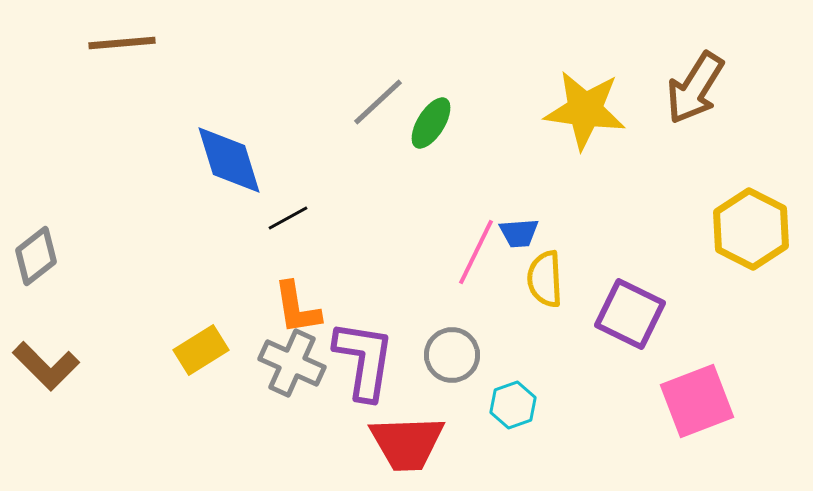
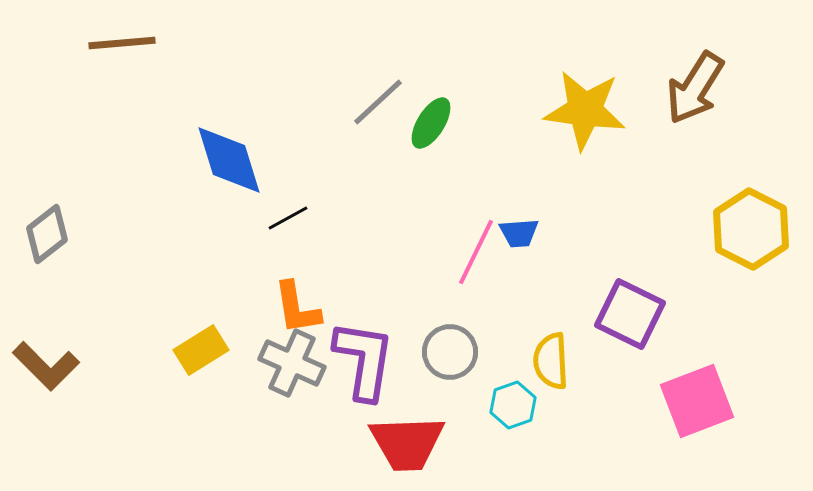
gray diamond: moved 11 px right, 22 px up
yellow semicircle: moved 6 px right, 82 px down
gray circle: moved 2 px left, 3 px up
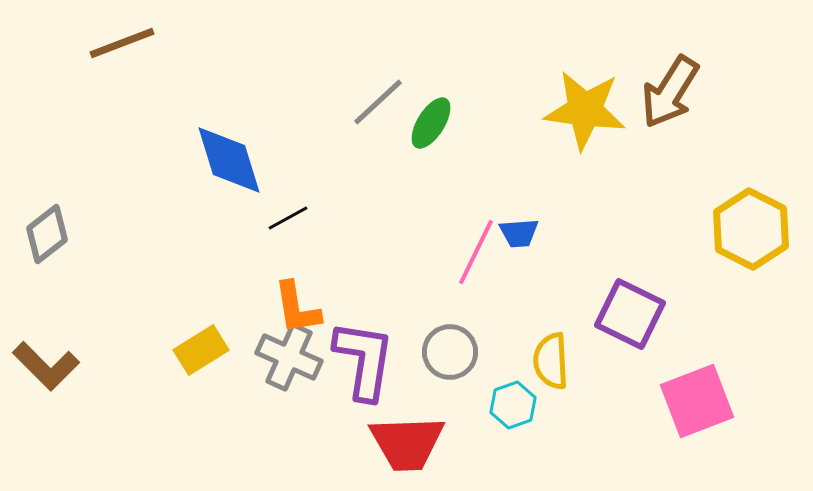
brown line: rotated 16 degrees counterclockwise
brown arrow: moved 25 px left, 4 px down
gray cross: moved 3 px left, 6 px up
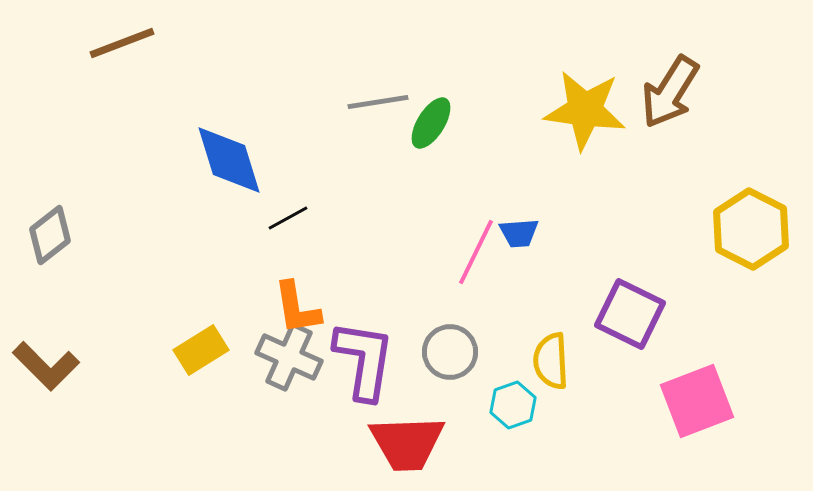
gray line: rotated 34 degrees clockwise
gray diamond: moved 3 px right, 1 px down
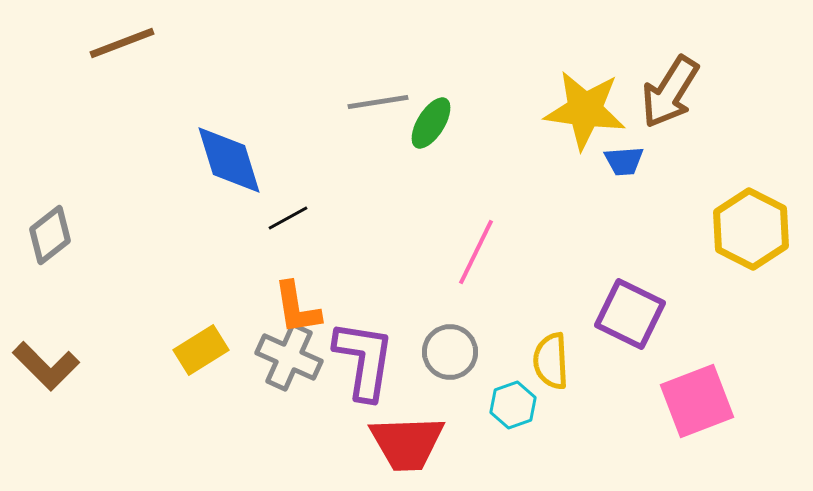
blue trapezoid: moved 105 px right, 72 px up
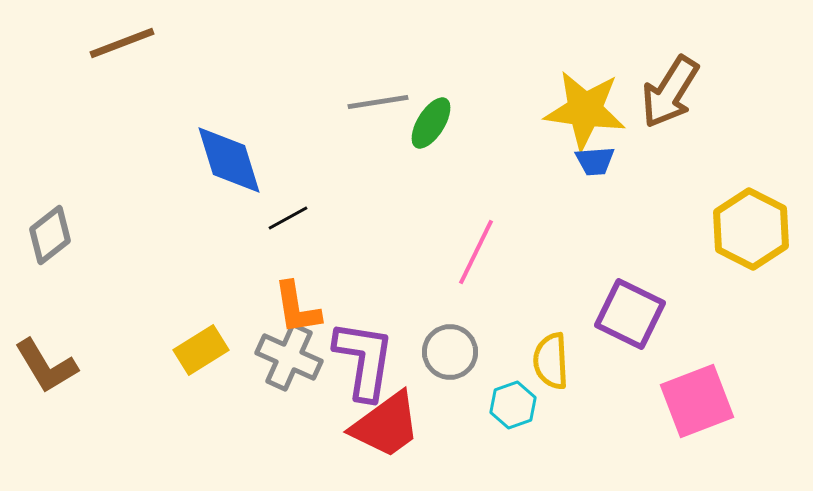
blue trapezoid: moved 29 px left
brown L-shape: rotated 14 degrees clockwise
red trapezoid: moved 21 px left, 18 px up; rotated 34 degrees counterclockwise
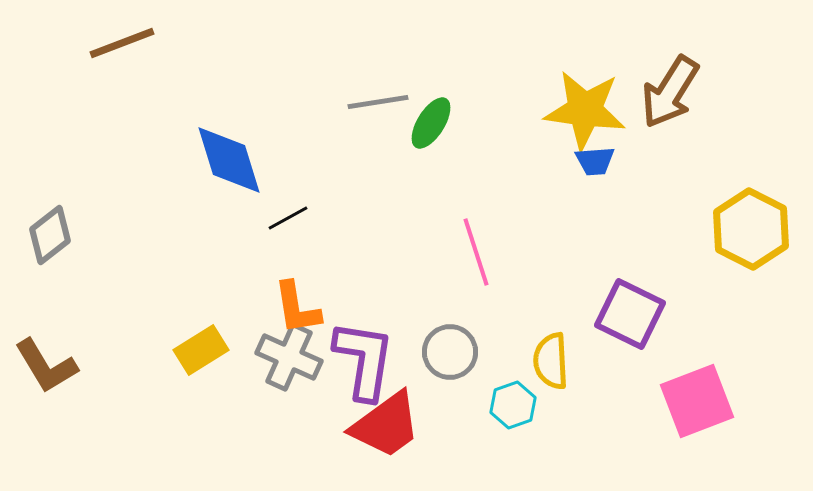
pink line: rotated 44 degrees counterclockwise
